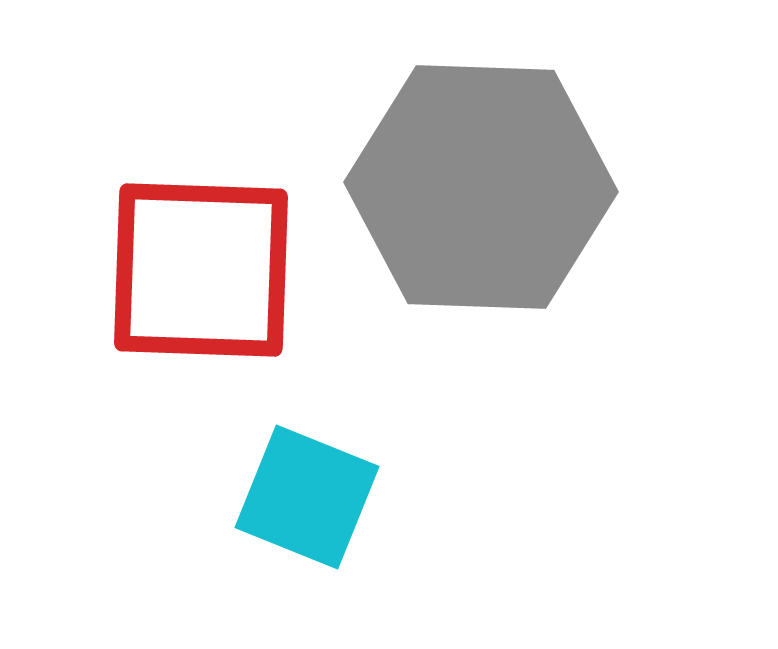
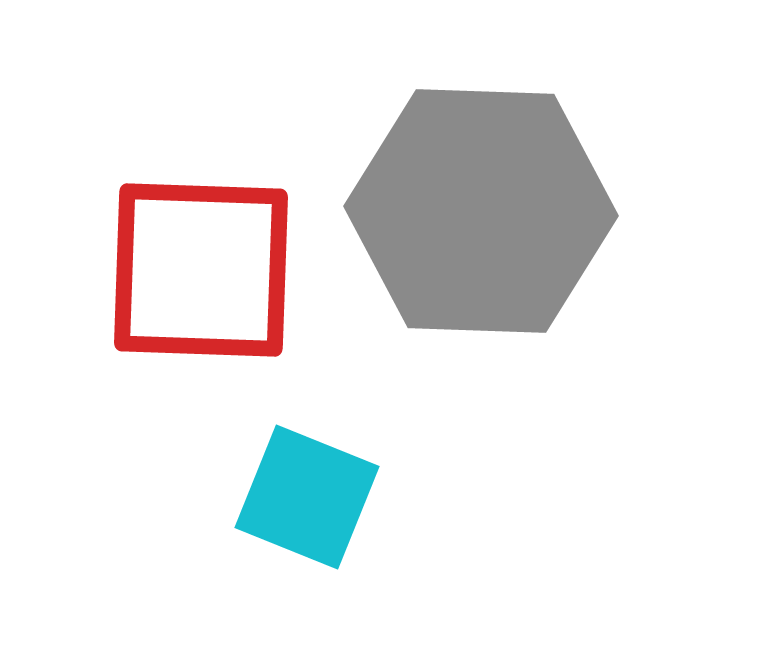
gray hexagon: moved 24 px down
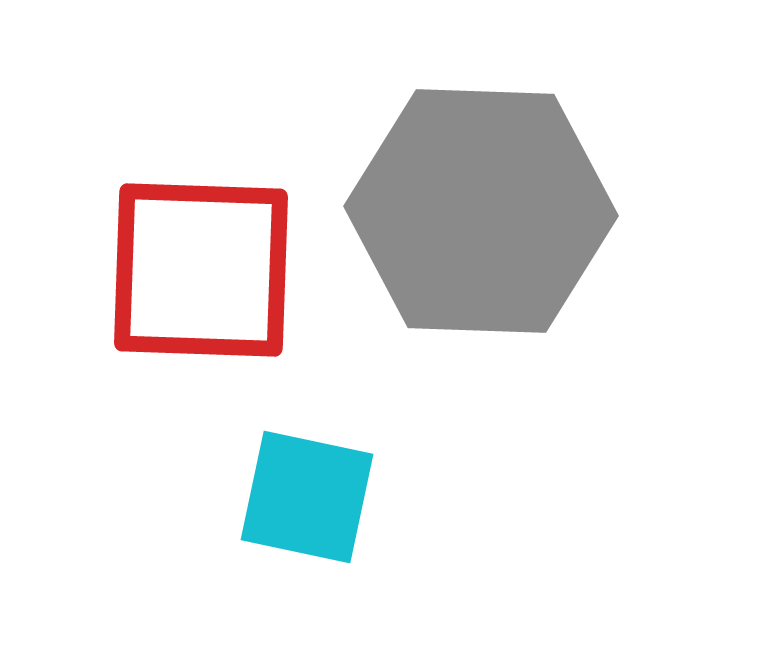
cyan square: rotated 10 degrees counterclockwise
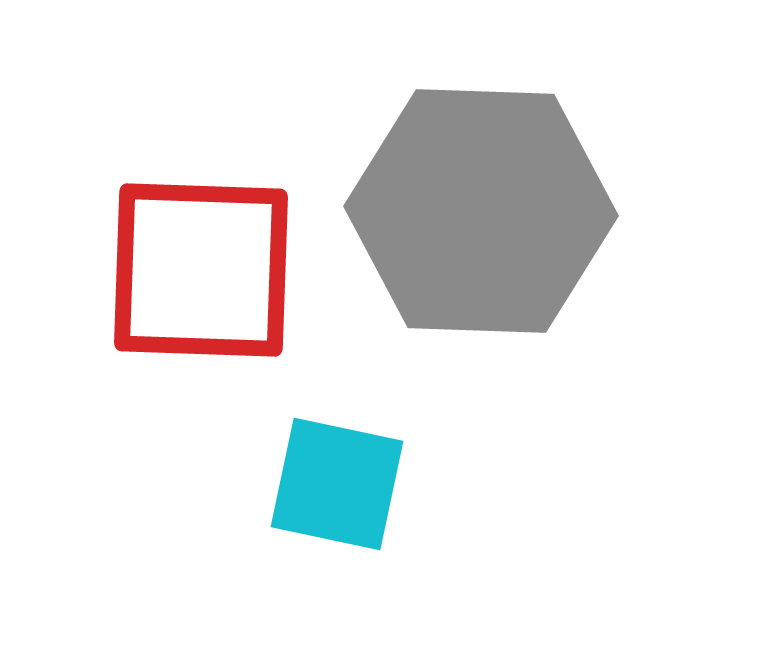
cyan square: moved 30 px right, 13 px up
